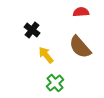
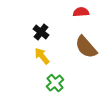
black cross: moved 9 px right, 2 px down
brown semicircle: moved 6 px right
yellow arrow: moved 4 px left, 1 px down
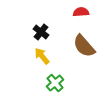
brown semicircle: moved 2 px left, 1 px up
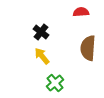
brown semicircle: moved 4 px right, 2 px down; rotated 45 degrees clockwise
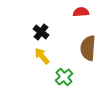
green cross: moved 9 px right, 6 px up
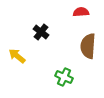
brown semicircle: moved 2 px up
yellow arrow: moved 25 px left; rotated 12 degrees counterclockwise
green cross: rotated 24 degrees counterclockwise
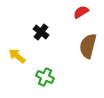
red semicircle: rotated 28 degrees counterclockwise
brown semicircle: rotated 10 degrees clockwise
green cross: moved 19 px left
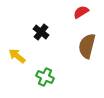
brown semicircle: moved 1 px left
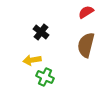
red semicircle: moved 5 px right
brown semicircle: moved 1 px left, 1 px up
yellow arrow: moved 15 px right, 4 px down; rotated 48 degrees counterclockwise
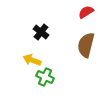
yellow arrow: rotated 30 degrees clockwise
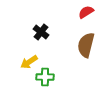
yellow arrow: moved 3 px left, 2 px down; rotated 54 degrees counterclockwise
green cross: rotated 24 degrees counterclockwise
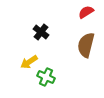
green cross: moved 1 px right; rotated 24 degrees clockwise
